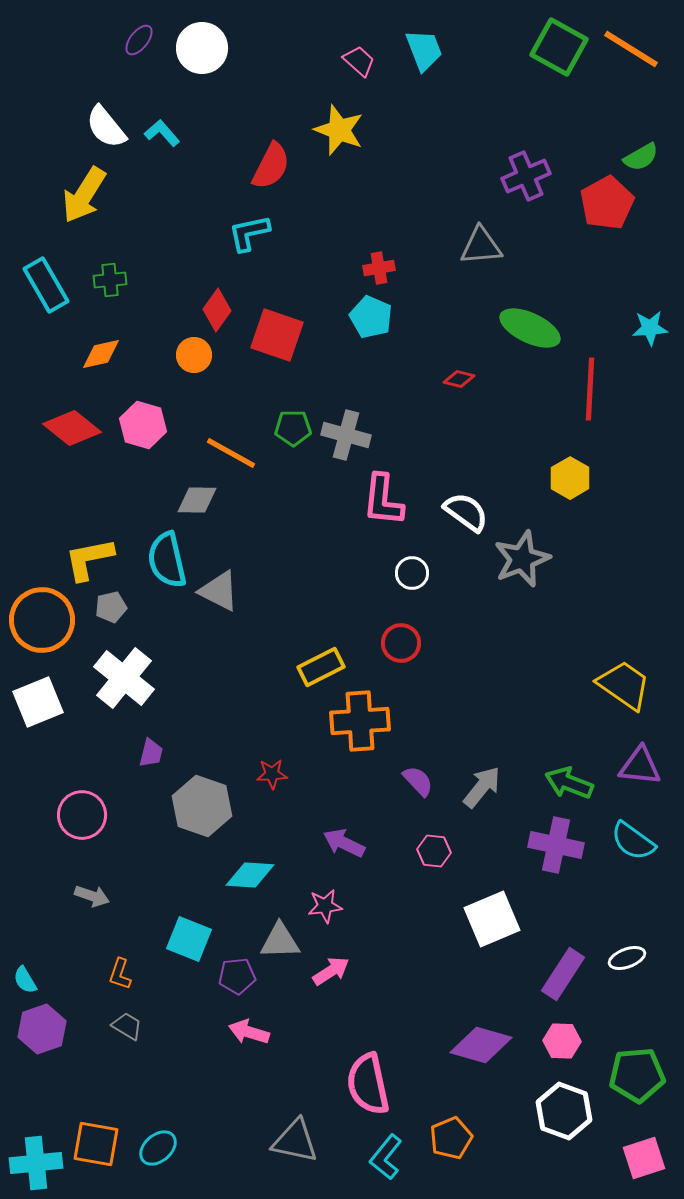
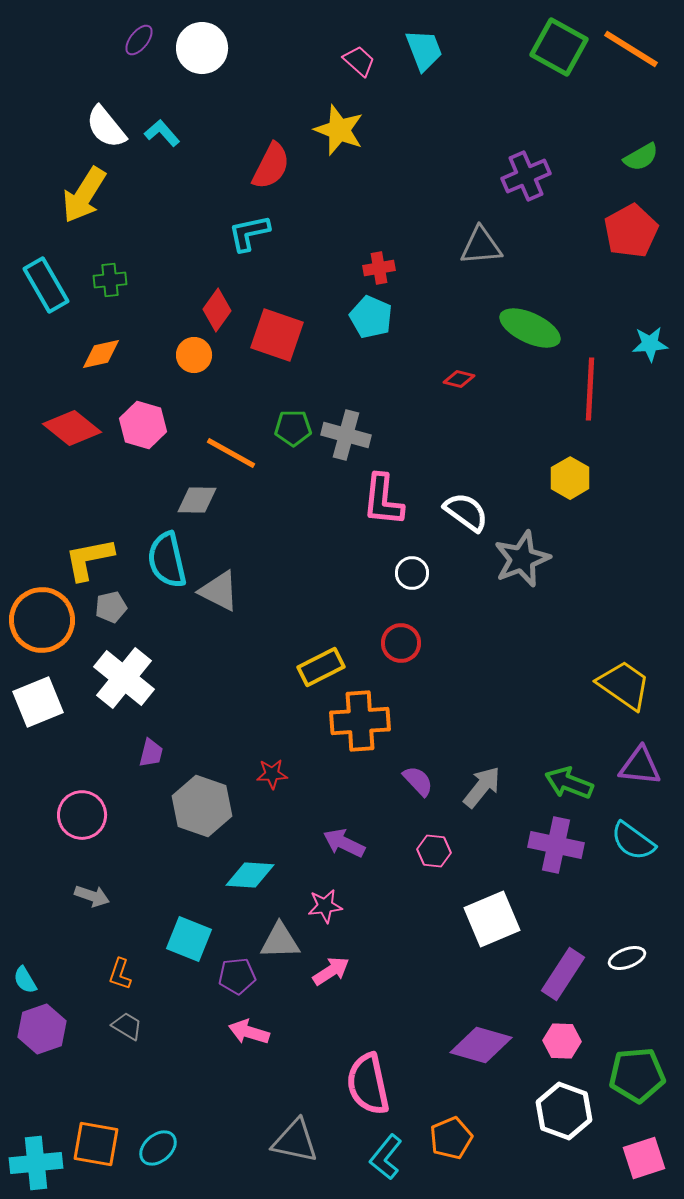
red pentagon at (607, 203): moved 24 px right, 28 px down
cyan star at (650, 328): moved 16 px down
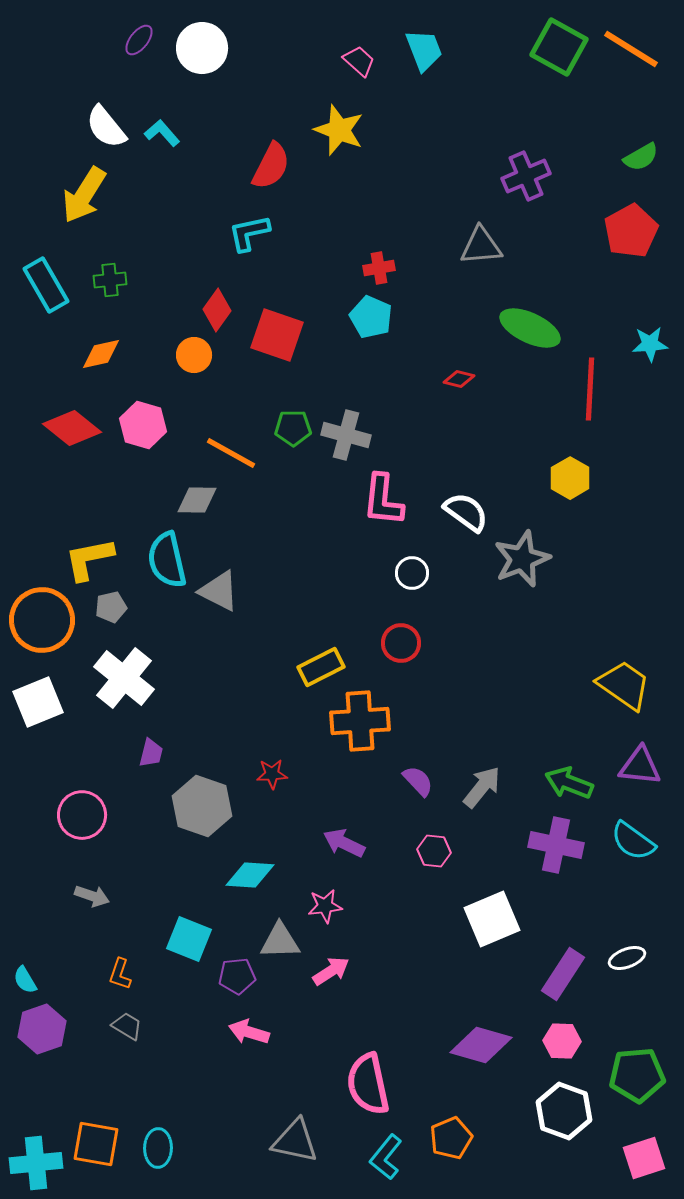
cyan ellipse at (158, 1148): rotated 48 degrees counterclockwise
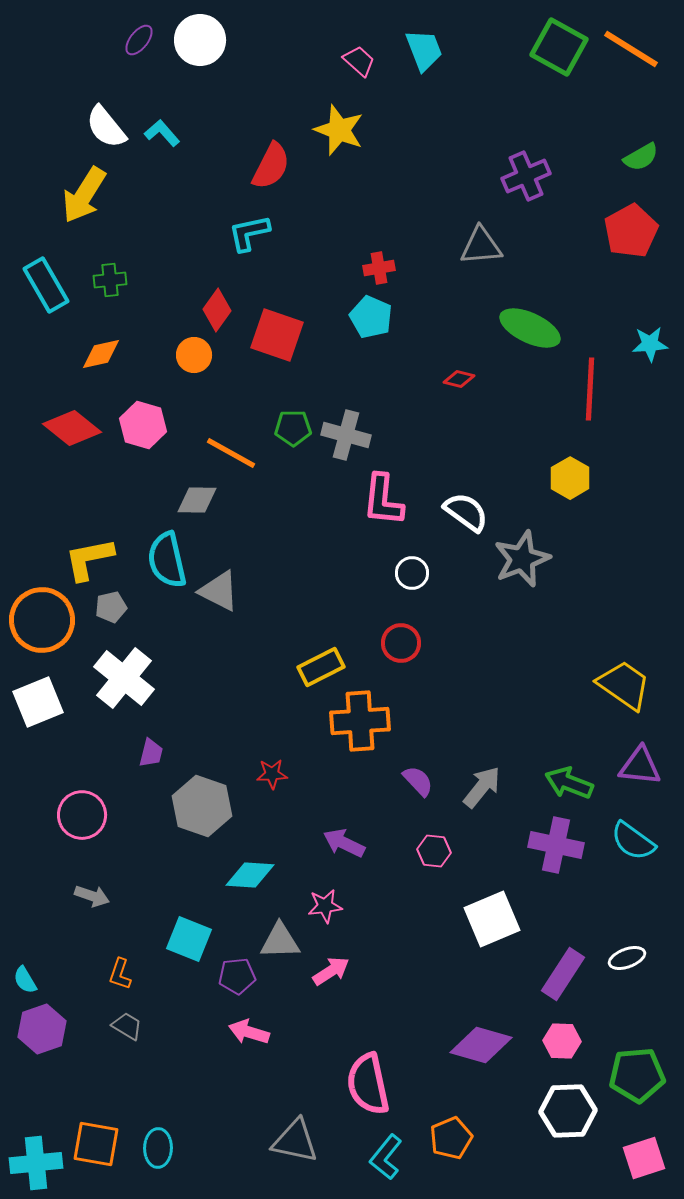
white circle at (202, 48): moved 2 px left, 8 px up
white hexagon at (564, 1111): moved 4 px right; rotated 22 degrees counterclockwise
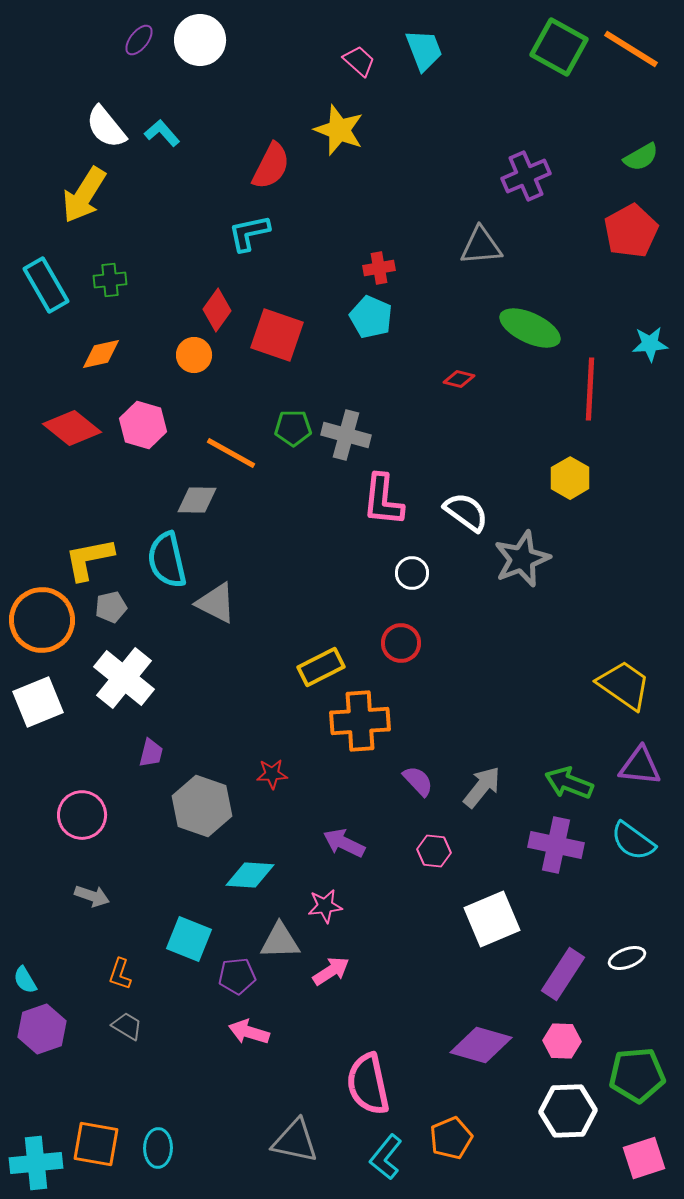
gray triangle at (219, 591): moved 3 px left, 12 px down
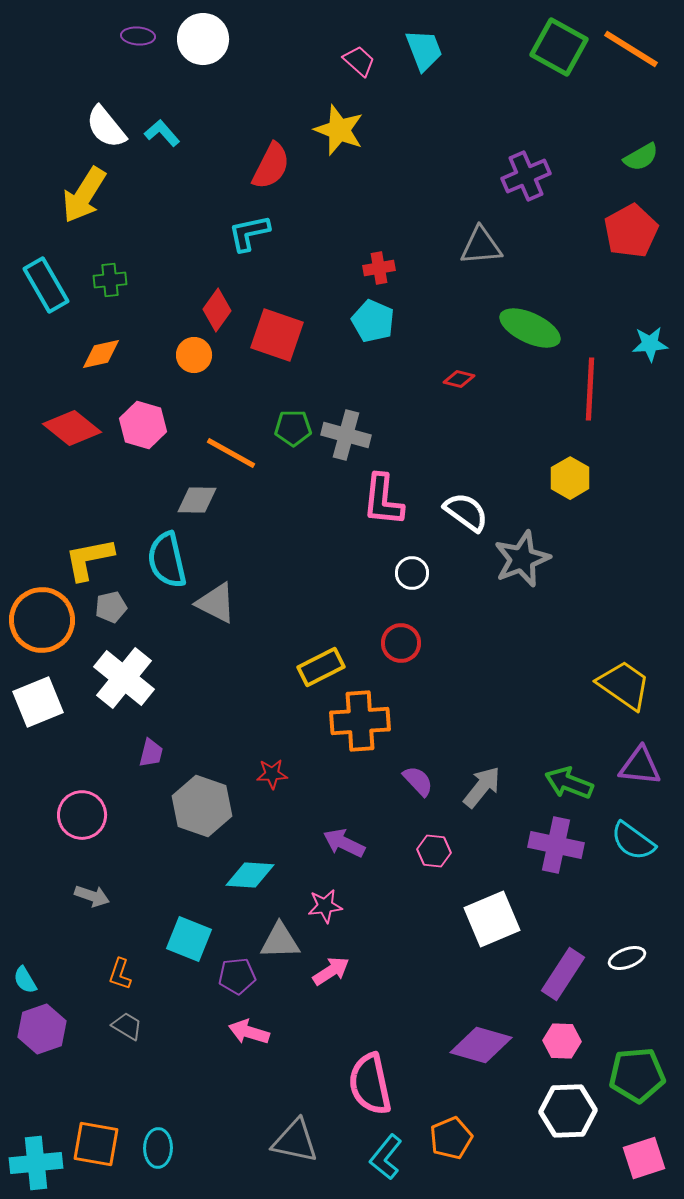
purple ellipse at (139, 40): moved 1 px left, 4 px up; rotated 56 degrees clockwise
white circle at (200, 40): moved 3 px right, 1 px up
cyan pentagon at (371, 317): moved 2 px right, 4 px down
pink semicircle at (368, 1084): moved 2 px right
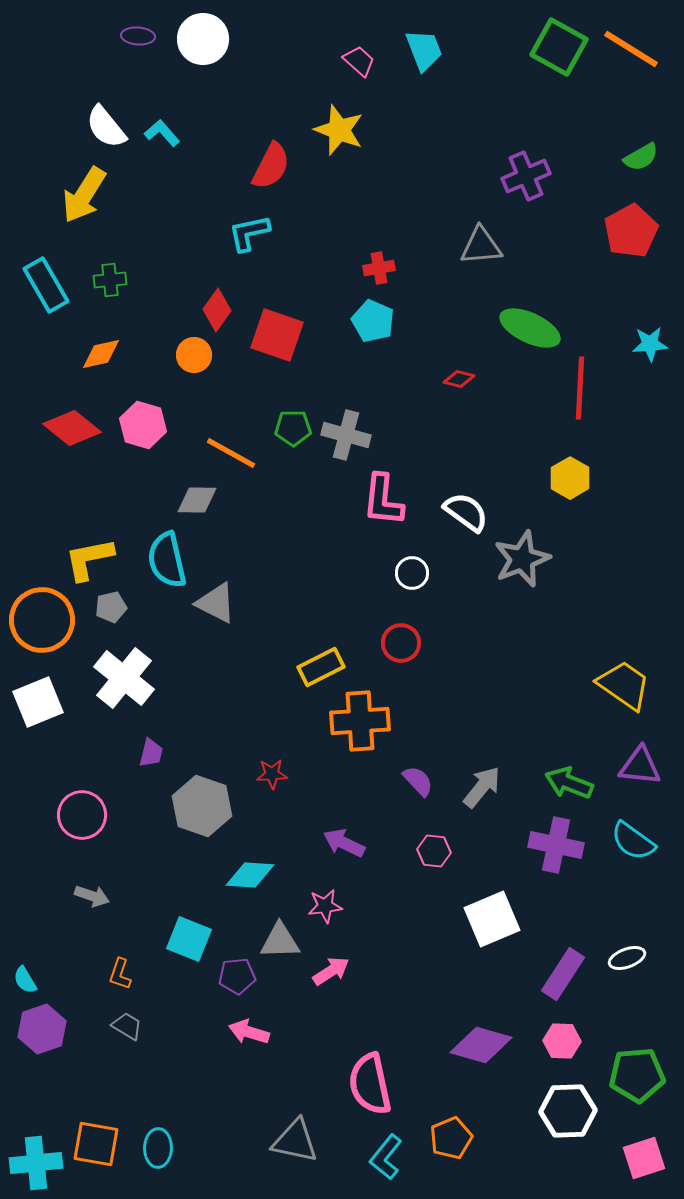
red line at (590, 389): moved 10 px left, 1 px up
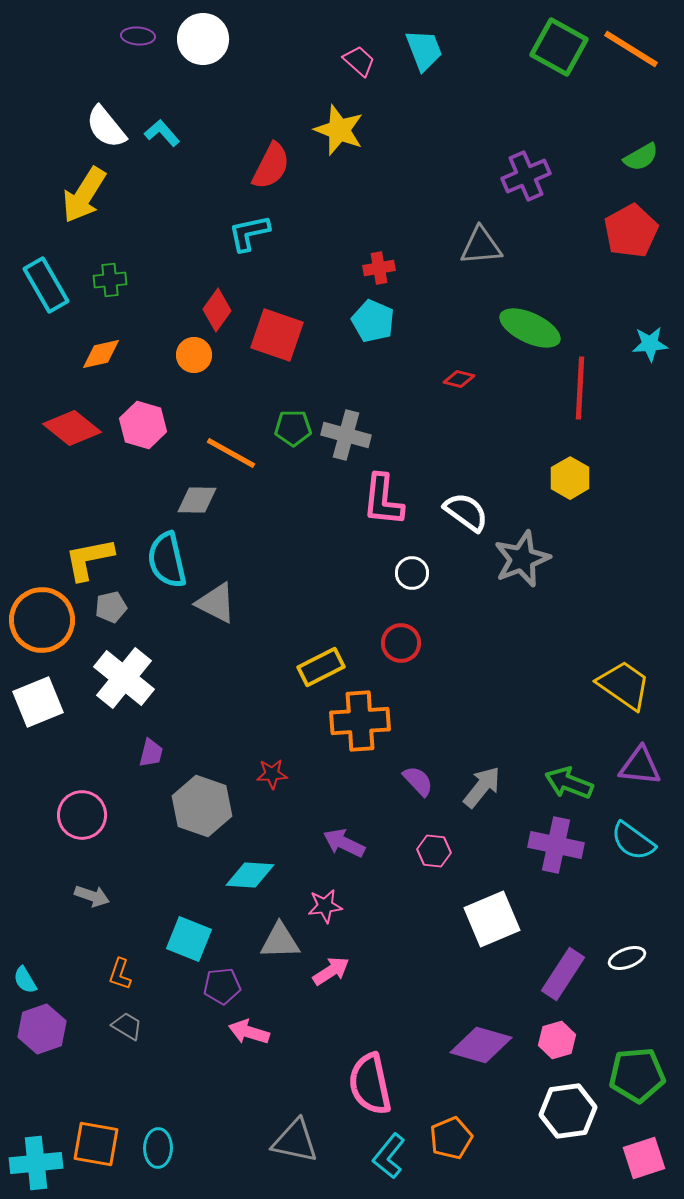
purple pentagon at (237, 976): moved 15 px left, 10 px down
pink hexagon at (562, 1041): moved 5 px left, 1 px up; rotated 18 degrees counterclockwise
white hexagon at (568, 1111): rotated 6 degrees counterclockwise
cyan L-shape at (386, 1157): moved 3 px right, 1 px up
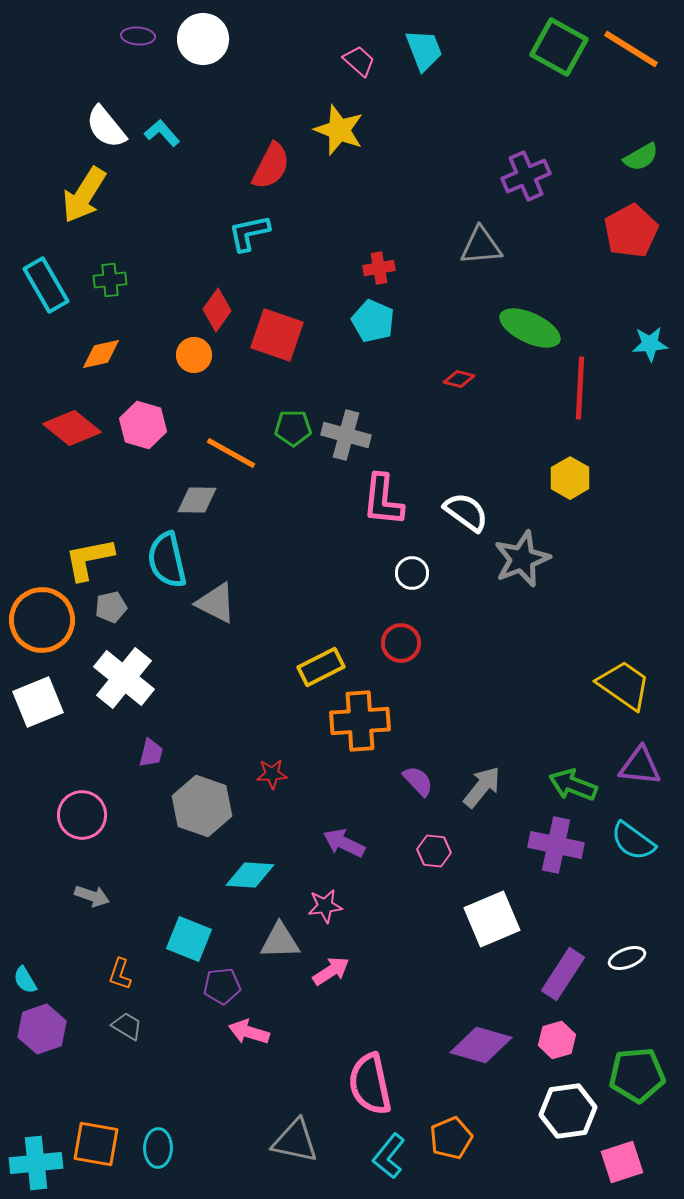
green arrow at (569, 783): moved 4 px right, 2 px down
pink square at (644, 1158): moved 22 px left, 4 px down
